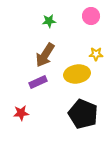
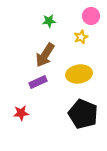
yellow star: moved 15 px left, 17 px up; rotated 24 degrees counterclockwise
yellow ellipse: moved 2 px right
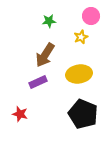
red star: moved 1 px left, 1 px down; rotated 21 degrees clockwise
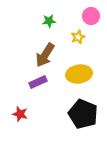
yellow star: moved 3 px left
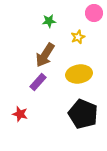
pink circle: moved 3 px right, 3 px up
purple rectangle: rotated 24 degrees counterclockwise
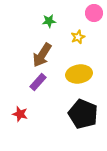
brown arrow: moved 3 px left
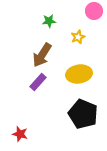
pink circle: moved 2 px up
red star: moved 20 px down
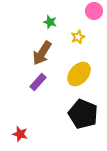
green star: moved 1 px right, 1 px down; rotated 24 degrees clockwise
brown arrow: moved 2 px up
yellow ellipse: rotated 40 degrees counterclockwise
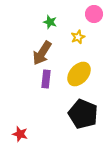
pink circle: moved 3 px down
purple rectangle: moved 8 px right, 3 px up; rotated 36 degrees counterclockwise
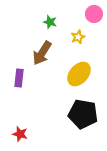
purple rectangle: moved 27 px left, 1 px up
black pentagon: rotated 12 degrees counterclockwise
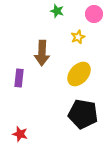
green star: moved 7 px right, 11 px up
brown arrow: rotated 30 degrees counterclockwise
